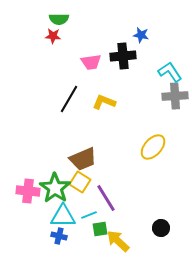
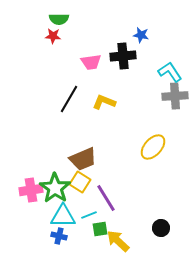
pink cross: moved 3 px right, 1 px up; rotated 15 degrees counterclockwise
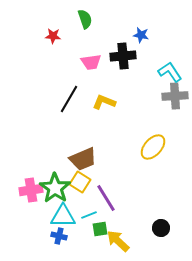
green semicircle: moved 26 px right; rotated 108 degrees counterclockwise
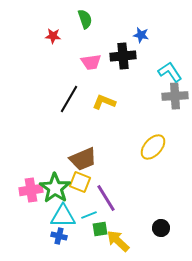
yellow square: rotated 10 degrees counterclockwise
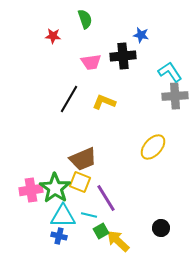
cyan line: rotated 35 degrees clockwise
green square: moved 1 px right, 2 px down; rotated 21 degrees counterclockwise
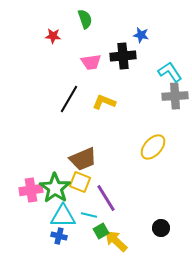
yellow arrow: moved 2 px left
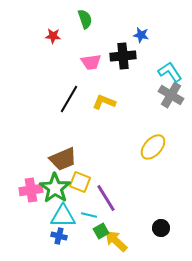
gray cross: moved 4 px left, 1 px up; rotated 35 degrees clockwise
brown trapezoid: moved 20 px left
